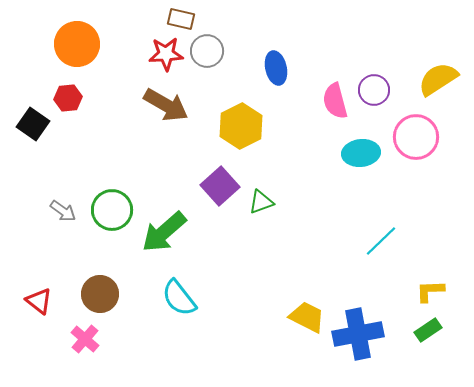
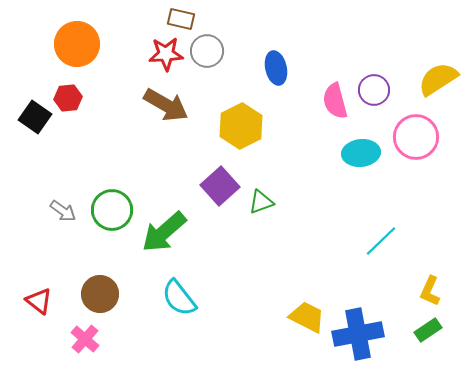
black square: moved 2 px right, 7 px up
yellow L-shape: rotated 64 degrees counterclockwise
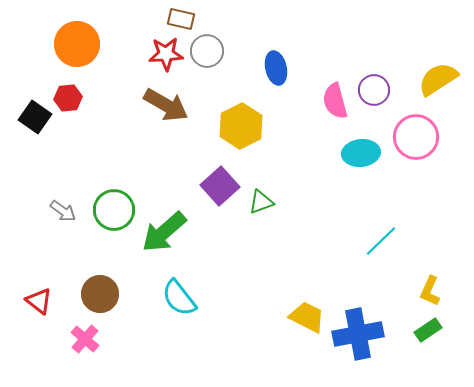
green circle: moved 2 px right
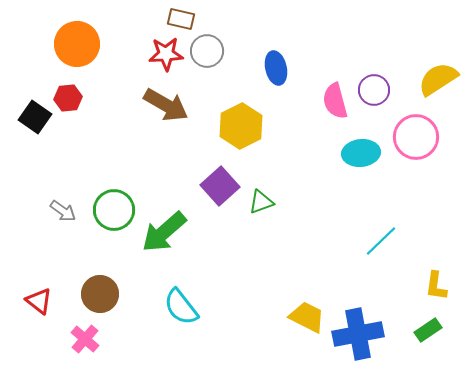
yellow L-shape: moved 6 px right, 5 px up; rotated 16 degrees counterclockwise
cyan semicircle: moved 2 px right, 9 px down
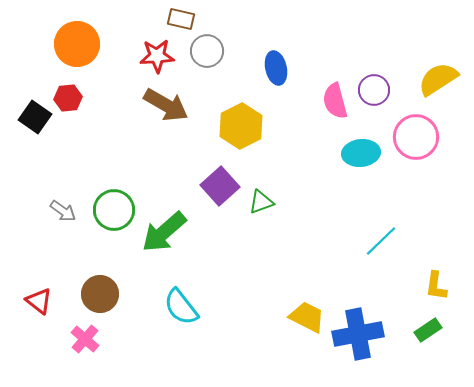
red star: moved 9 px left, 2 px down
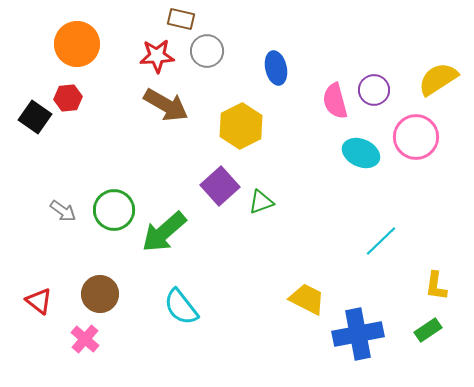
cyan ellipse: rotated 30 degrees clockwise
yellow trapezoid: moved 18 px up
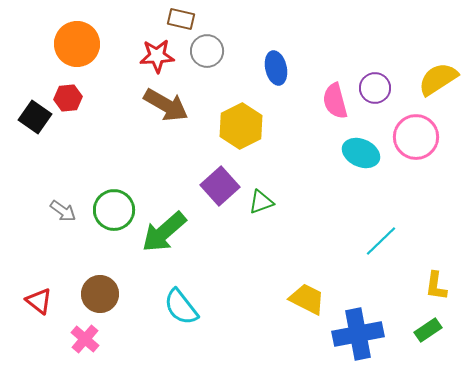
purple circle: moved 1 px right, 2 px up
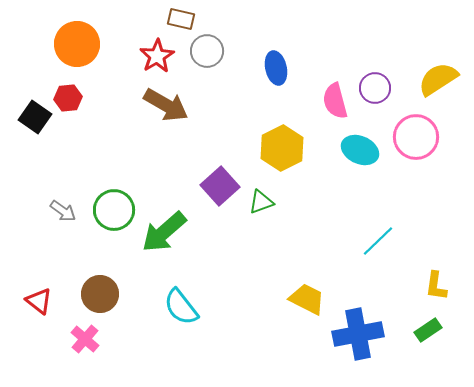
red star: rotated 28 degrees counterclockwise
yellow hexagon: moved 41 px right, 22 px down
cyan ellipse: moved 1 px left, 3 px up
cyan line: moved 3 px left
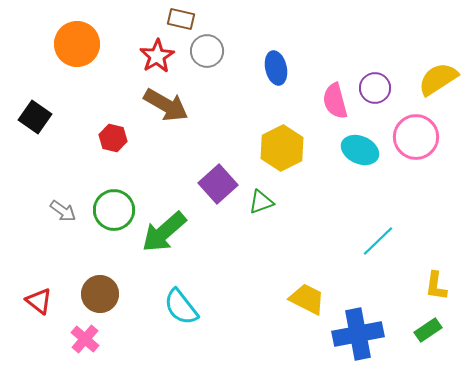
red hexagon: moved 45 px right, 40 px down; rotated 20 degrees clockwise
purple square: moved 2 px left, 2 px up
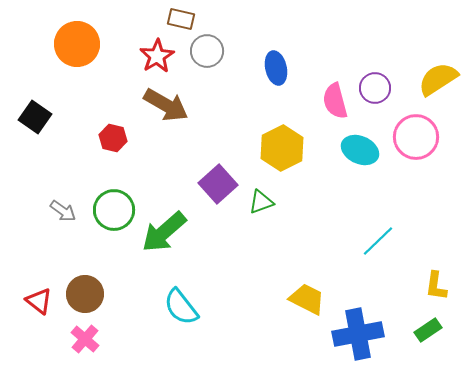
brown circle: moved 15 px left
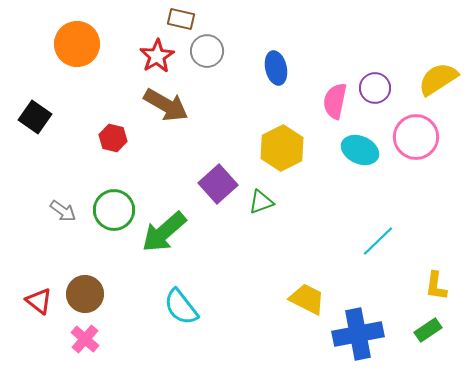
pink semicircle: rotated 27 degrees clockwise
